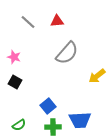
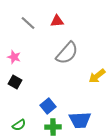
gray line: moved 1 px down
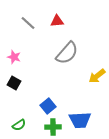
black square: moved 1 px left, 1 px down
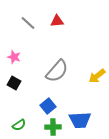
gray semicircle: moved 10 px left, 18 px down
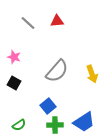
yellow arrow: moved 5 px left, 2 px up; rotated 72 degrees counterclockwise
blue trapezoid: moved 4 px right, 2 px down; rotated 30 degrees counterclockwise
green cross: moved 2 px right, 2 px up
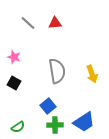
red triangle: moved 2 px left, 2 px down
gray semicircle: rotated 50 degrees counterclockwise
green semicircle: moved 1 px left, 2 px down
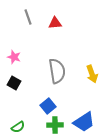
gray line: moved 6 px up; rotated 28 degrees clockwise
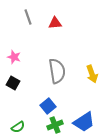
black square: moved 1 px left
green cross: rotated 21 degrees counterclockwise
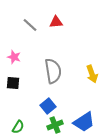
gray line: moved 2 px right, 8 px down; rotated 28 degrees counterclockwise
red triangle: moved 1 px right, 1 px up
gray semicircle: moved 4 px left
black square: rotated 24 degrees counterclockwise
green semicircle: rotated 24 degrees counterclockwise
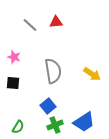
yellow arrow: rotated 36 degrees counterclockwise
